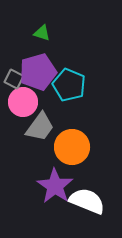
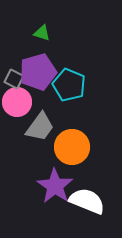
pink circle: moved 6 px left
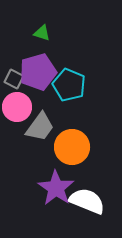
pink circle: moved 5 px down
purple star: moved 1 px right, 2 px down
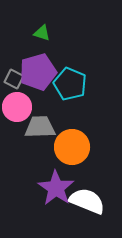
cyan pentagon: moved 1 px right, 1 px up
gray trapezoid: rotated 128 degrees counterclockwise
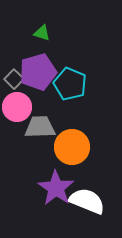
gray square: rotated 18 degrees clockwise
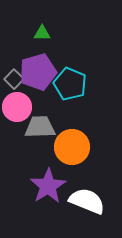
green triangle: rotated 18 degrees counterclockwise
purple star: moved 8 px left, 2 px up; rotated 6 degrees clockwise
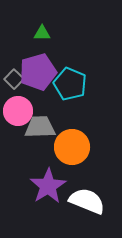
pink circle: moved 1 px right, 4 px down
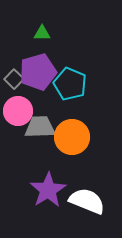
orange circle: moved 10 px up
purple star: moved 4 px down
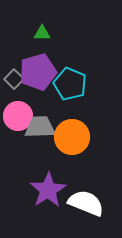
pink circle: moved 5 px down
white semicircle: moved 1 px left, 2 px down
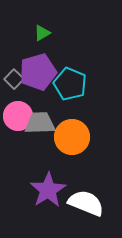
green triangle: rotated 30 degrees counterclockwise
gray trapezoid: moved 4 px up
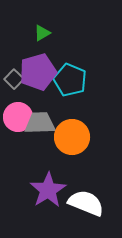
cyan pentagon: moved 4 px up
pink circle: moved 1 px down
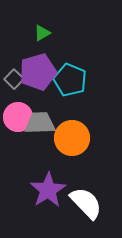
orange circle: moved 1 px down
white semicircle: rotated 24 degrees clockwise
